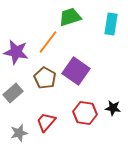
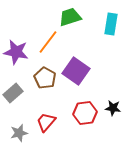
red hexagon: rotated 15 degrees counterclockwise
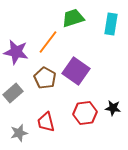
green trapezoid: moved 3 px right, 1 px down
red trapezoid: rotated 55 degrees counterclockwise
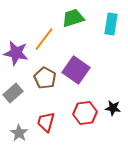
orange line: moved 4 px left, 3 px up
purple star: moved 1 px down
purple square: moved 1 px up
red trapezoid: rotated 30 degrees clockwise
gray star: rotated 24 degrees counterclockwise
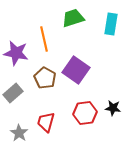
orange line: rotated 50 degrees counterclockwise
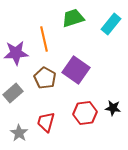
cyan rectangle: rotated 30 degrees clockwise
purple star: rotated 15 degrees counterclockwise
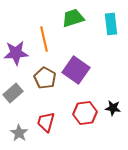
cyan rectangle: rotated 45 degrees counterclockwise
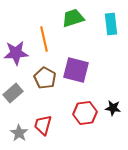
purple square: rotated 20 degrees counterclockwise
red trapezoid: moved 3 px left, 3 px down
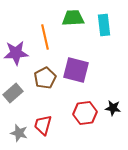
green trapezoid: rotated 15 degrees clockwise
cyan rectangle: moved 7 px left, 1 px down
orange line: moved 1 px right, 2 px up
brown pentagon: rotated 15 degrees clockwise
gray star: rotated 18 degrees counterclockwise
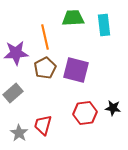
brown pentagon: moved 10 px up
gray star: rotated 18 degrees clockwise
